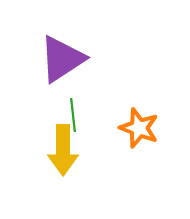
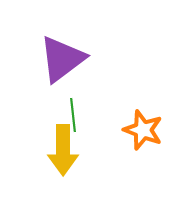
purple triangle: rotated 4 degrees counterclockwise
orange star: moved 4 px right, 2 px down
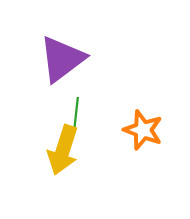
green line: moved 3 px right, 1 px up; rotated 12 degrees clockwise
yellow arrow: rotated 18 degrees clockwise
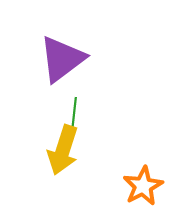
green line: moved 2 px left
orange star: moved 56 px down; rotated 24 degrees clockwise
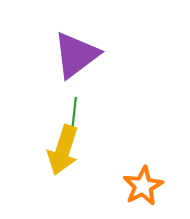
purple triangle: moved 14 px right, 4 px up
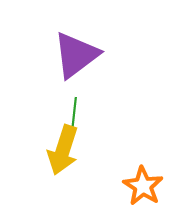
orange star: rotated 12 degrees counterclockwise
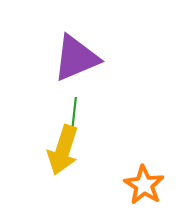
purple triangle: moved 3 px down; rotated 14 degrees clockwise
orange star: moved 1 px right, 1 px up
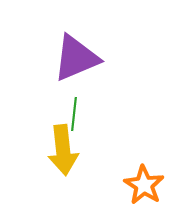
yellow arrow: rotated 24 degrees counterclockwise
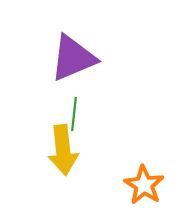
purple triangle: moved 3 px left
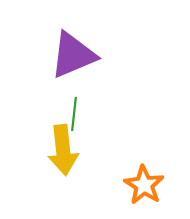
purple triangle: moved 3 px up
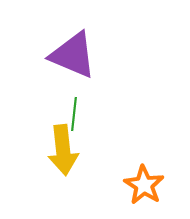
purple triangle: rotated 46 degrees clockwise
